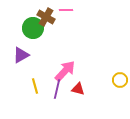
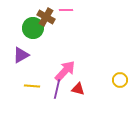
yellow line: moved 3 px left; rotated 70 degrees counterclockwise
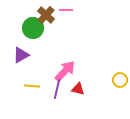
brown cross: moved 2 px up; rotated 12 degrees clockwise
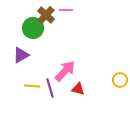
purple line: moved 7 px left, 1 px up; rotated 30 degrees counterclockwise
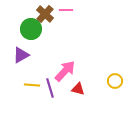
brown cross: moved 1 px left, 1 px up
green circle: moved 2 px left, 1 px down
yellow circle: moved 5 px left, 1 px down
yellow line: moved 1 px up
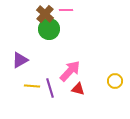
green circle: moved 18 px right
purple triangle: moved 1 px left, 5 px down
pink arrow: moved 5 px right
yellow line: moved 1 px down
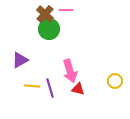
pink arrow: rotated 120 degrees clockwise
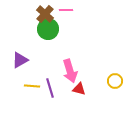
green circle: moved 1 px left
red triangle: moved 1 px right
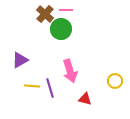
green circle: moved 13 px right
red triangle: moved 6 px right, 10 px down
